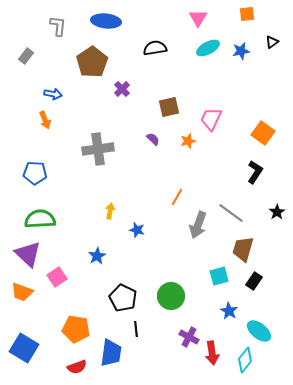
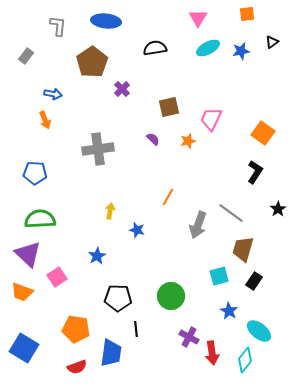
orange line at (177, 197): moved 9 px left
black star at (277, 212): moved 1 px right, 3 px up
black pentagon at (123, 298): moved 5 px left; rotated 24 degrees counterclockwise
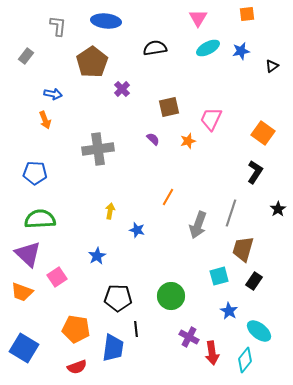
black triangle at (272, 42): moved 24 px down
gray line at (231, 213): rotated 72 degrees clockwise
blue trapezoid at (111, 353): moved 2 px right, 5 px up
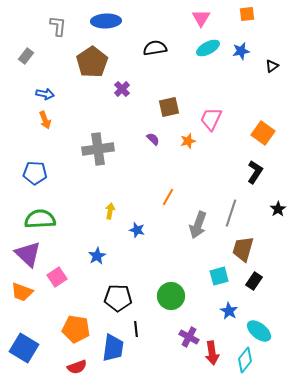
pink triangle at (198, 18): moved 3 px right
blue ellipse at (106, 21): rotated 8 degrees counterclockwise
blue arrow at (53, 94): moved 8 px left
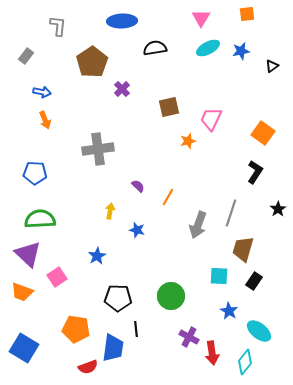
blue ellipse at (106, 21): moved 16 px right
blue arrow at (45, 94): moved 3 px left, 2 px up
purple semicircle at (153, 139): moved 15 px left, 47 px down
cyan square at (219, 276): rotated 18 degrees clockwise
cyan diamond at (245, 360): moved 2 px down
red semicircle at (77, 367): moved 11 px right
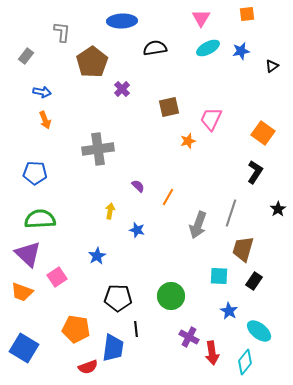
gray L-shape at (58, 26): moved 4 px right, 6 px down
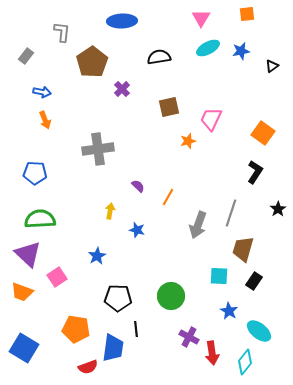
black semicircle at (155, 48): moved 4 px right, 9 px down
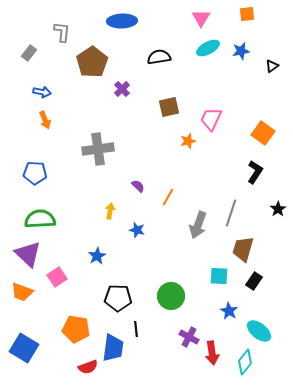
gray rectangle at (26, 56): moved 3 px right, 3 px up
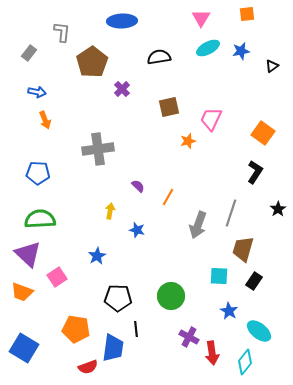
blue arrow at (42, 92): moved 5 px left
blue pentagon at (35, 173): moved 3 px right
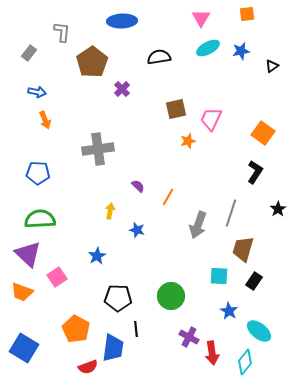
brown square at (169, 107): moved 7 px right, 2 px down
orange pentagon at (76, 329): rotated 20 degrees clockwise
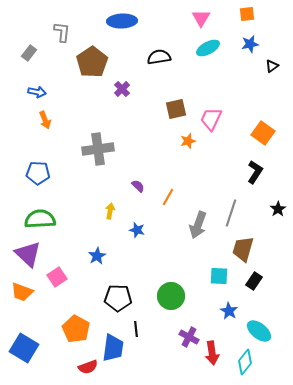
blue star at (241, 51): moved 9 px right, 7 px up
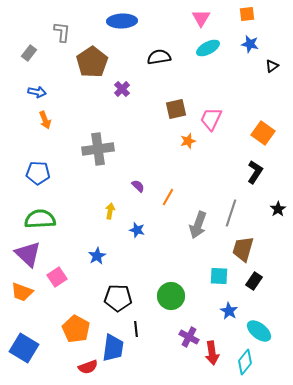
blue star at (250, 44): rotated 24 degrees clockwise
